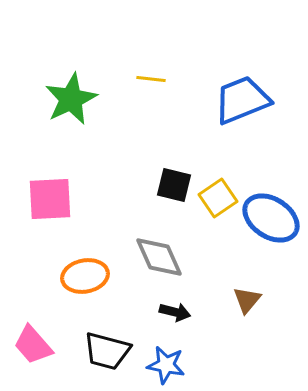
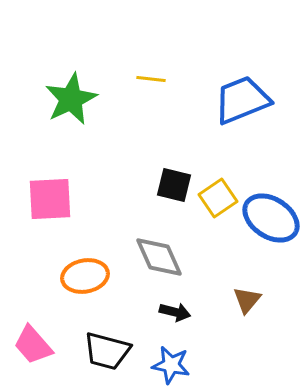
blue star: moved 5 px right
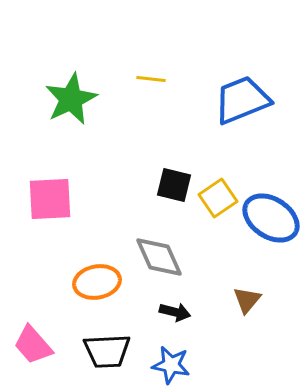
orange ellipse: moved 12 px right, 6 px down
black trapezoid: rotated 18 degrees counterclockwise
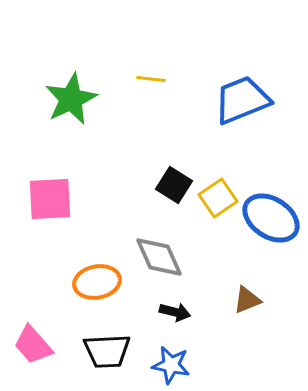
black square: rotated 18 degrees clockwise
brown triangle: rotated 28 degrees clockwise
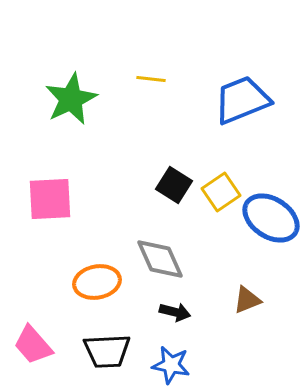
yellow square: moved 3 px right, 6 px up
gray diamond: moved 1 px right, 2 px down
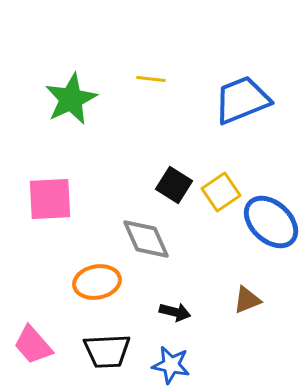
blue ellipse: moved 4 px down; rotated 10 degrees clockwise
gray diamond: moved 14 px left, 20 px up
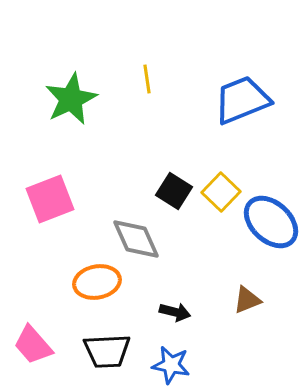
yellow line: moved 4 px left; rotated 76 degrees clockwise
black square: moved 6 px down
yellow square: rotated 12 degrees counterclockwise
pink square: rotated 18 degrees counterclockwise
gray diamond: moved 10 px left
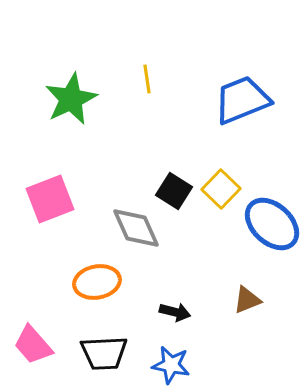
yellow square: moved 3 px up
blue ellipse: moved 1 px right, 2 px down
gray diamond: moved 11 px up
black trapezoid: moved 3 px left, 2 px down
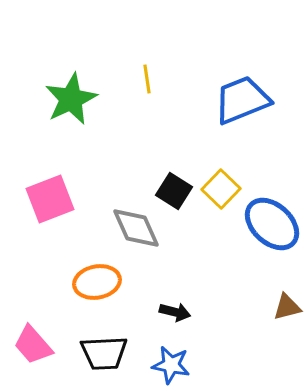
brown triangle: moved 40 px right, 7 px down; rotated 8 degrees clockwise
